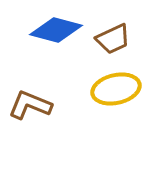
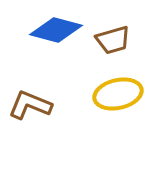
brown trapezoid: moved 1 px down; rotated 9 degrees clockwise
yellow ellipse: moved 2 px right, 5 px down
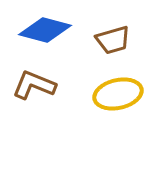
blue diamond: moved 11 px left
brown L-shape: moved 4 px right, 20 px up
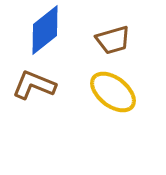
blue diamond: rotated 54 degrees counterclockwise
yellow ellipse: moved 5 px left, 2 px up; rotated 51 degrees clockwise
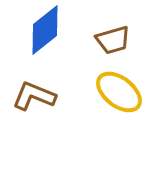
brown L-shape: moved 11 px down
yellow ellipse: moved 6 px right
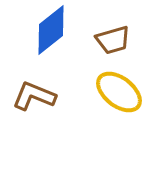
blue diamond: moved 6 px right
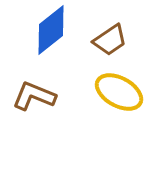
brown trapezoid: moved 3 px left; rotated 18 degrees counterclockwise
yellow ellipse: rotated 9 degrees counterclockwise
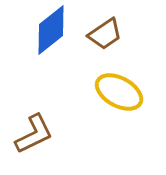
brown trapezoid: moved 5 px left, 6 px up
brown L-shape: moved 38 px down; rotated 132 degrees clockwise
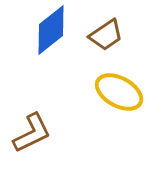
brown trapezoid: moved 1 px right, 1 px down
brown L-shape: moved 2 px left, 1 px up
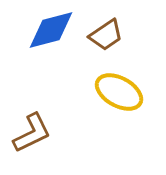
blue diamond: rotated 24 degrees clockwise
